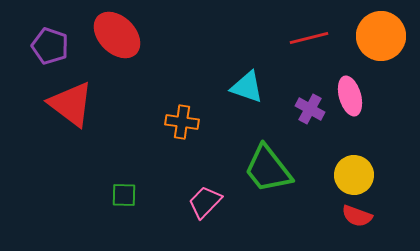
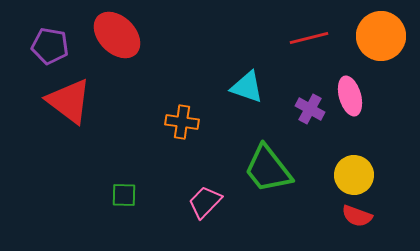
purple pentagon: rotated 9 degrees counterclockwise
red triangle: moved 2 px left, 3 px up
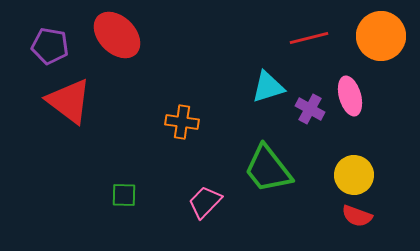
cyan triangle: moved 21 px right; rotated 36 degrees counterclockwise
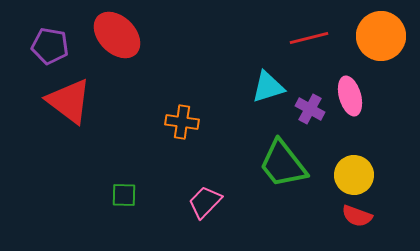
green trapezoid: moved 15 px right, 5 px up
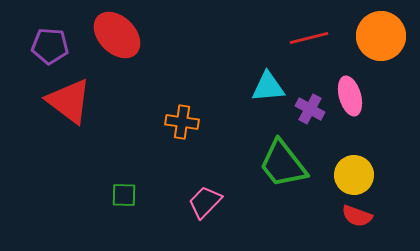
purple pentagon: rotated 6 degrees counterclockwise
cyan triangle: rotated 12 degrees clockwise
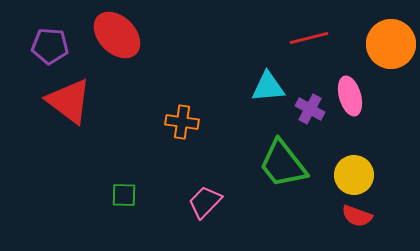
orange circle: moved 10 px right, 8 px down
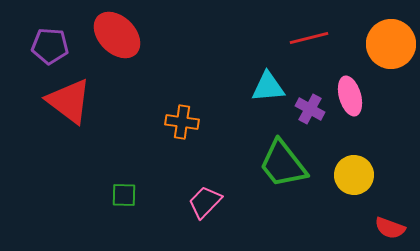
red semicircle: moved 33 px right, 12 px down
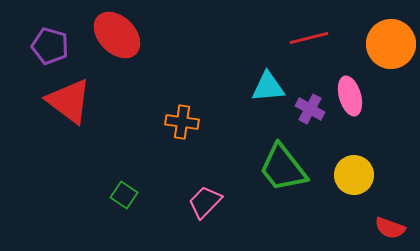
purple pentagon: rotated 12 degrees clockwise
green trapezoid: moved 4 px down
green square: rotated 32 degrees clockwise
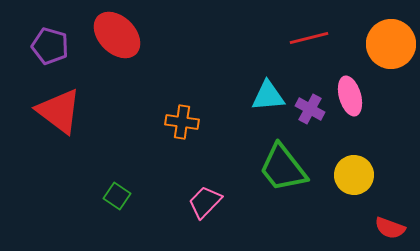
cyan triangle: moved 9 px down
red triangle: moved 10 px left, 10 px down
green square: moved 7 px left, 1 px down
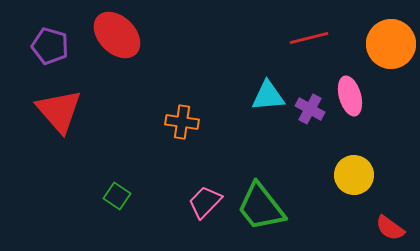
red triangle: rotated 12 degrees clockwise
green trapezoid: moved 22 px left, 39 px down
red semicircle: rotated 16 degrees clockwise
